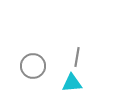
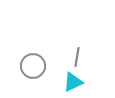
cyan triangle: moved 1 px right, 1 px up; rotated 20 degrees counterclockwise
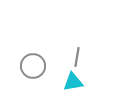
cyan triangle: rotated 15 degrees clockwise
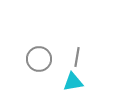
gray circle: moved 6 px right, 7 px up
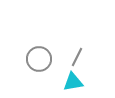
gray line: rotated 18 degrees clockwise
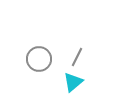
cyan triangle: rotated 30 degrees counterclockwise
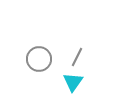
cyan triangle: rotated 15 degrees counterclockwise
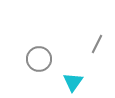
gray line: moved 20 px right, 13 px up
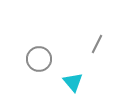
cyan triangle: rotated 15 degrees counterclockwise
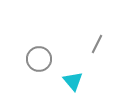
cyan triangle: moved 1 px up
